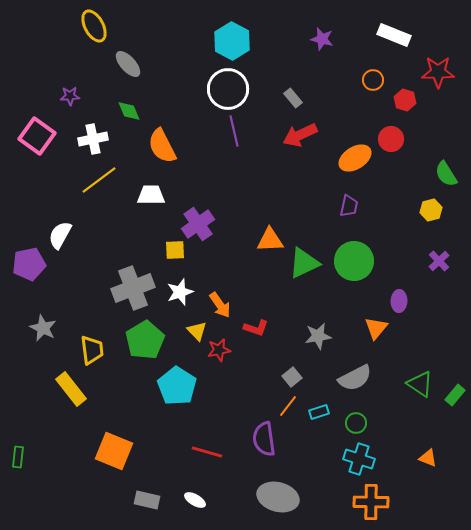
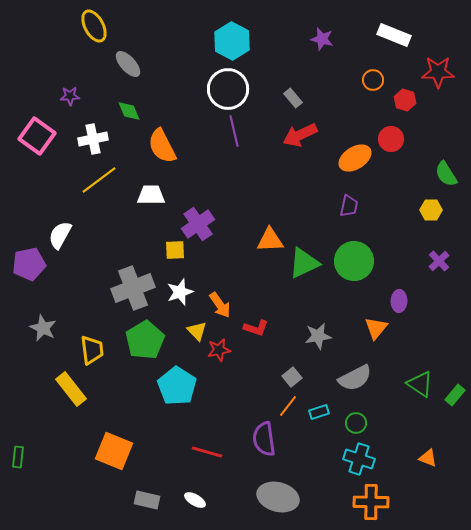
yellow hexagon at (431, 210): rotated 15 degrees clockwise
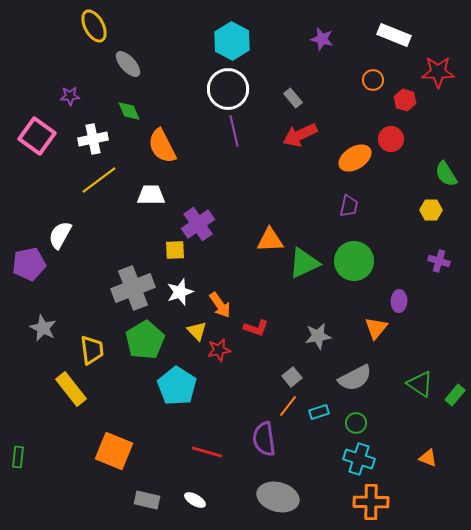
purple cross at (439, 261): rotated 30 degrees counterclockwise
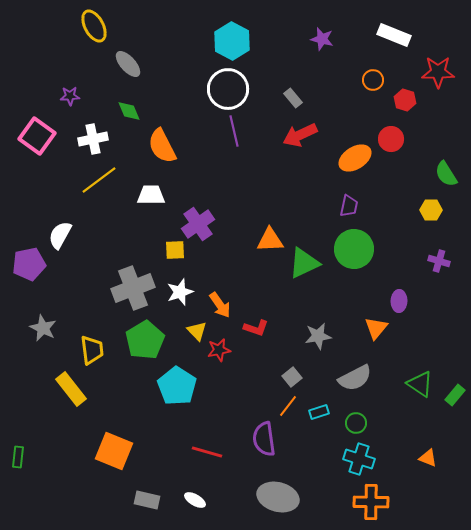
green circle at (354, 261): moved 12 px up
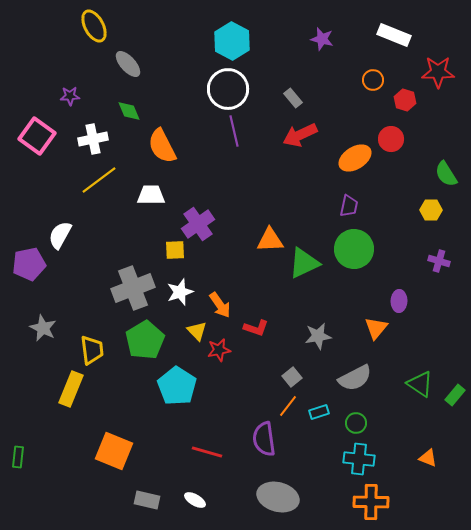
yellow rectangle at (71, 389): rotated 60 degrees clockwise
cyan cross at (359, 459): rotated 12 degrees counterclockwise
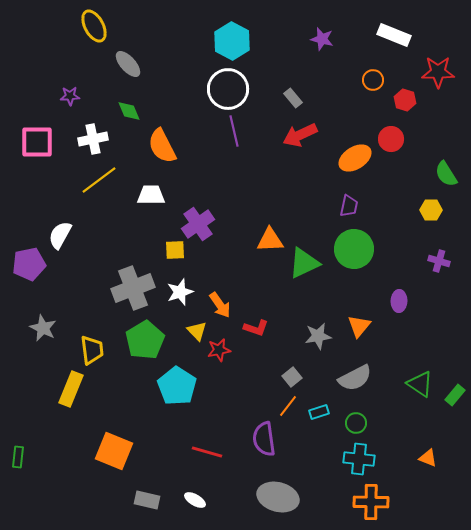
pink square at (37, 136): moved 6 px down; rotated 36 degrees counterclockwise
orange triangle at (376, 328): moved 17 px left, 2 px up
